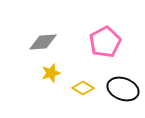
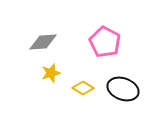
pink pentagon: rotated 16 degrees counterclockwise
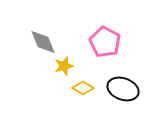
gray diamond: rotated 72 degrees clockwise
yellow star: moved 13 px right, 7 px up
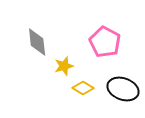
gray diamond: moved 6 px left; rotated 16 degrees clockwise
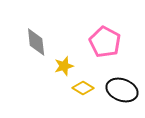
gray diamond: moved 1 px left
black ellipse: moved 1 px left, 1 px down
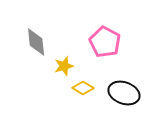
black ellipse: moved 2 px right, 3 px down
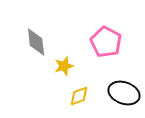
pink pentagon: moved 1 px right
yellow diamond: moved 4 px left, 8 px down; rotated 50 degrees counterclockwise
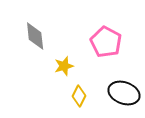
gray diamond: moved 1 px left, 6 px up
yellow diamond: rotated 45 degrees counterclockwise
